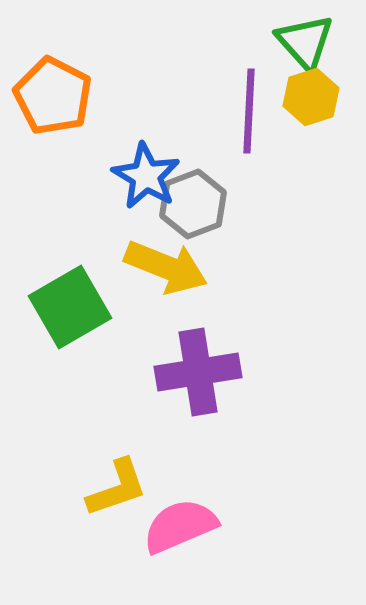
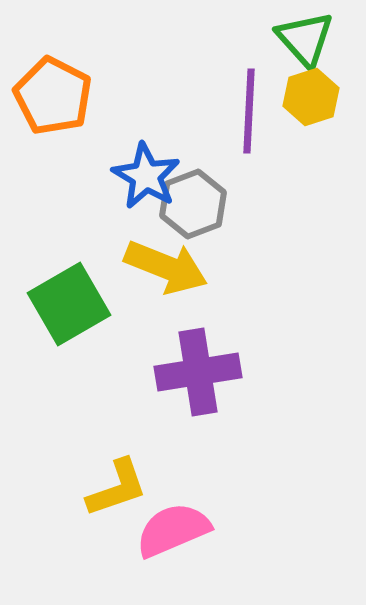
green triangle: moved 3 px up
green square: moved 1 px left, 3 px up
pink semicircle: moved 7 px left, 4 px down
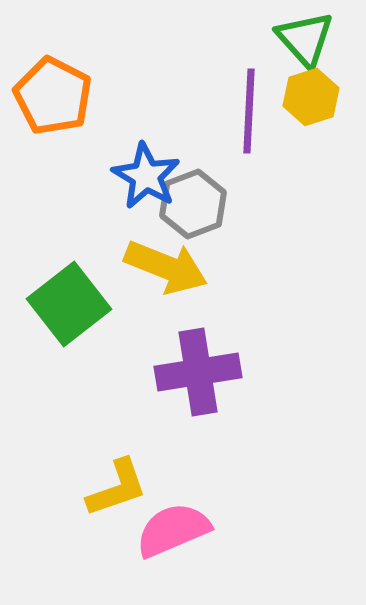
green square: rotated 8 degrees counterclockwise
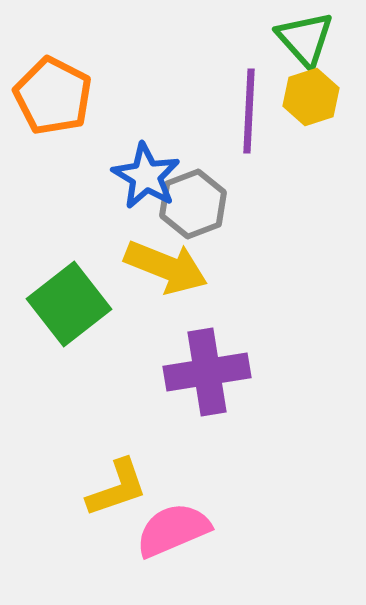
purple cross: moved 9 px right
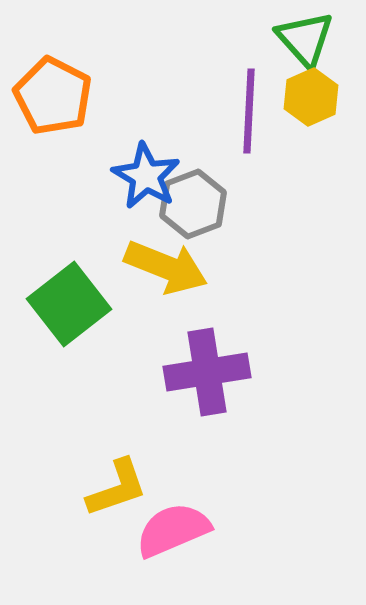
yellow hexagon: rotated 6 degrees counterclockwise
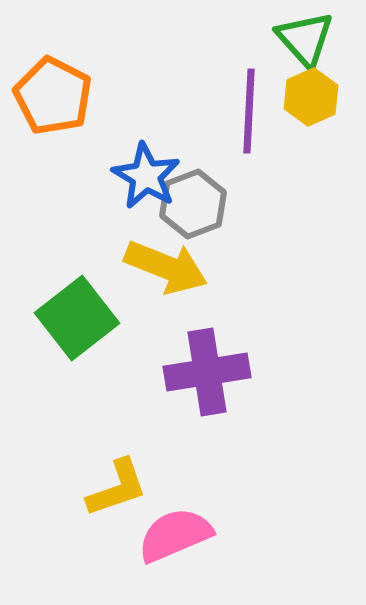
green square: moved 8 px right, 14 px down
pink semicircle: moved 2 px right, 5 px down
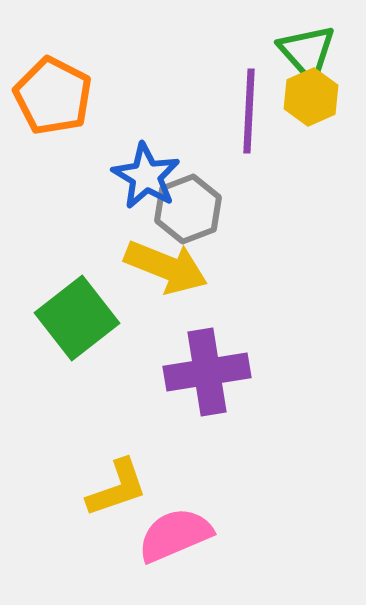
green triangle: moved 2 px right, 13 px down
gray hexagon: moved 5 px left, 5 px down
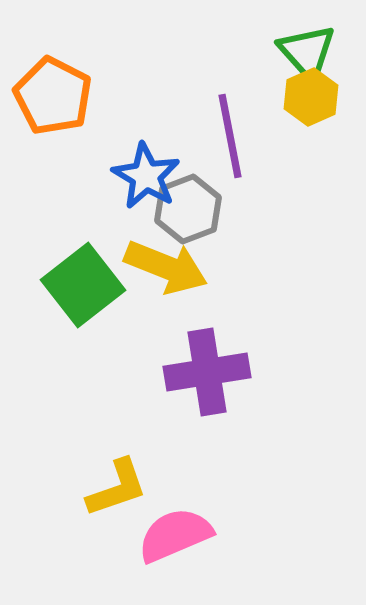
purple line: moved 19 px left, 25 px down; rotated 14 degrees counterclockwise
green square: moved 6 px right, 33 px up
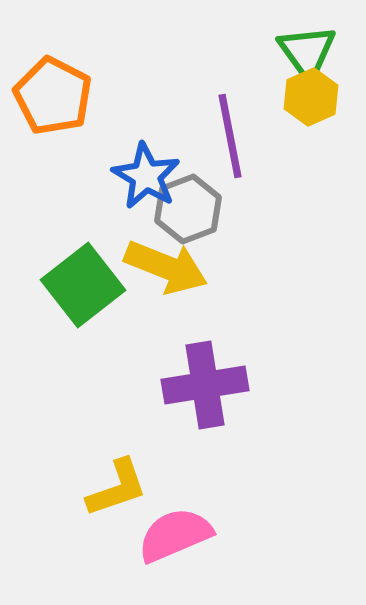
green triangle: rotated 6 degrees clockwise
purple cross: moved 2 px left, 13 px down
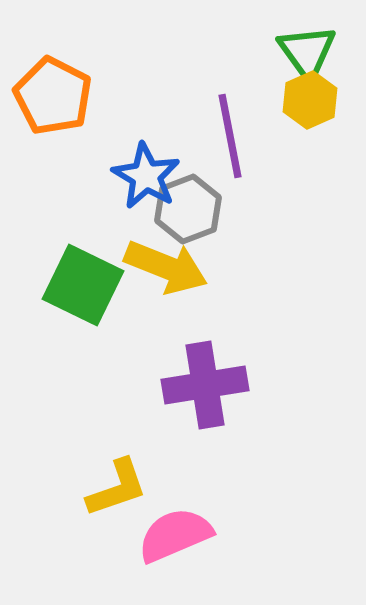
yellow hexagon: moved 1 px left, 3 px down
green square: rotated 26 degrees counterclockwise
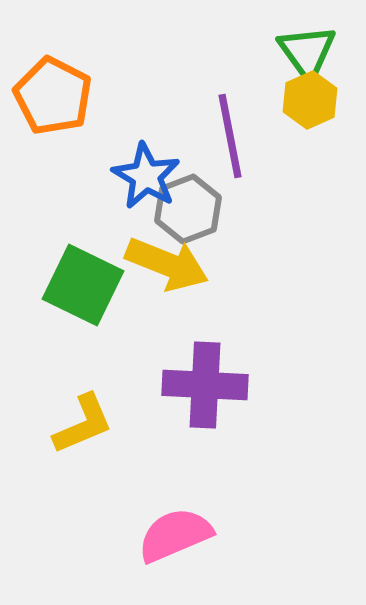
yellow arrow: moved 1 px right, 3 px up
purple cross: rotated 12 degrees clockwise
yellow L-shape: moved 34 px left, 64 px up; rotated 4 degrees counterclockwise
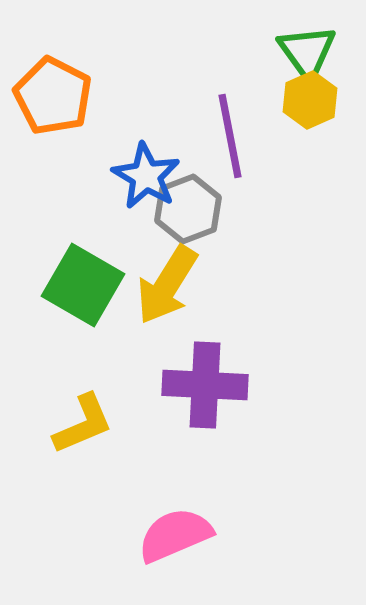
yellow arrow: moved 21 px down; rotated 100 degrees clockwise
green square: rotated 4 degrees clockwise
